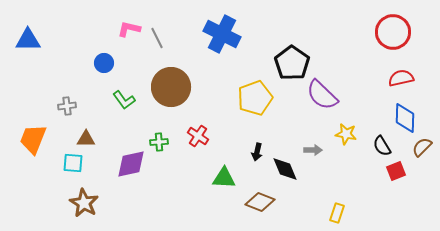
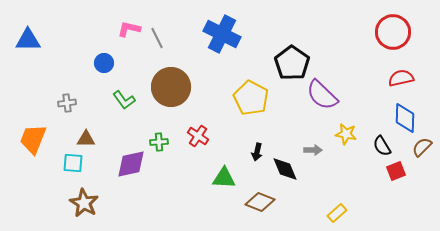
yellow pentagon: moved 4 px left; rotated 24 degrees counterclockwise
gray cross: moved 3 px up
yellow rectangle: rotated 30 degrees clockwise
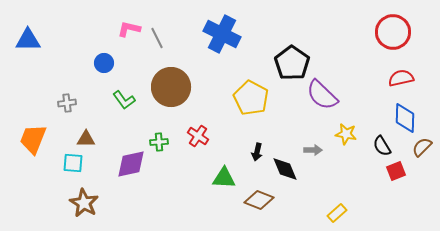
brown diamond: moved 1 px left, 2 px up
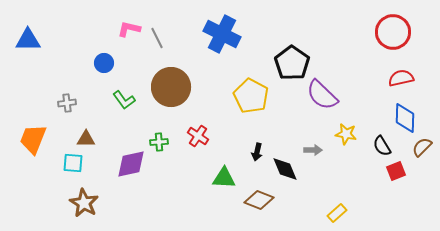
yellow pentagon: moved 2 px up
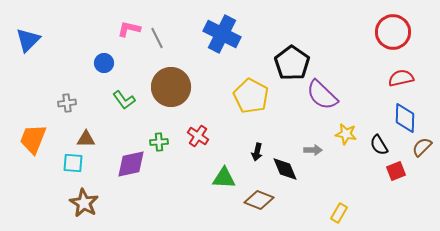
blue triangle: rotated 44 degrees counterclockwise
black semicircle: moved 3 px left, 1 px up
yellow rectangle: moved 2 px right; rotated 18 degrees counterclockwise
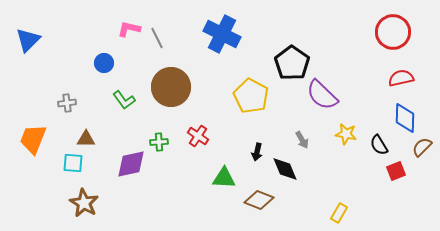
gray arrow: moved 11 px left, 10 px up; rotated 60 degrees clockwise
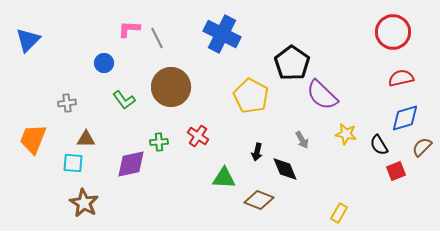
pink L-shape: rotated 10 degrees counterclockwise
blue diamond: rotated 72 degrees clockwise
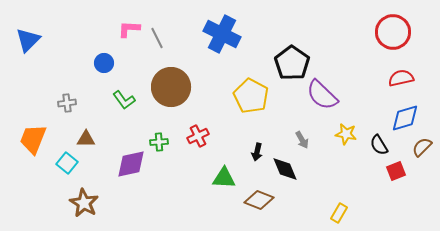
red cross: rotated 30 degrees clockwise
cyan square: moved 6 px left; rotated 35 degrees clockwise
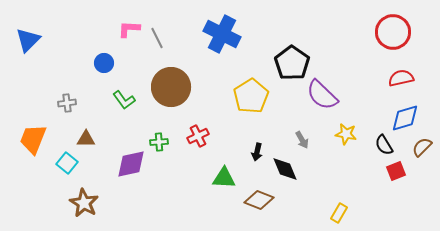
yellow pentagon: rotated 12 degrees clockwise
black semicircle: moved 5 px right
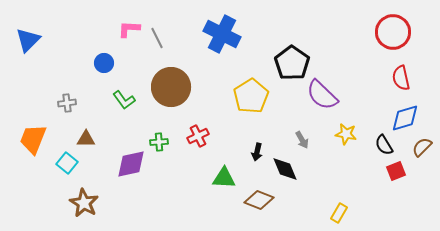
red semicircle: rotated 90 degrees counterclockwise
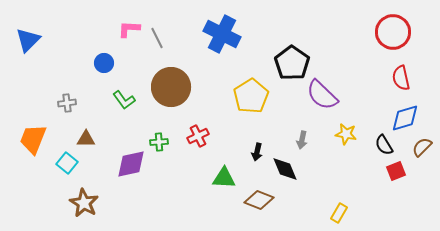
gray arrow: rotated 42 degrees clockwise
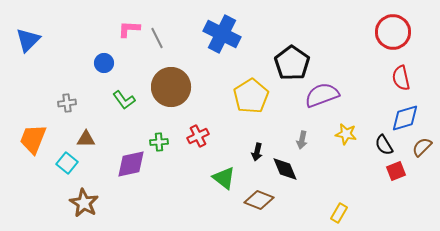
purple semicircle: rotated 116 degrees clockwise
green triangle: rotated 35 degrees clockwise
